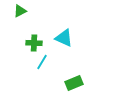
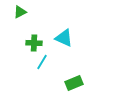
green triangle: moved 1 px down
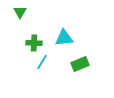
green triangle: rotated 32 degrees counterclockwise
cyan triangle: rotated 30 degrees counterclockwise
green rectangle: moved 6 px right, 19 px up
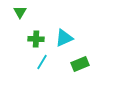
cyan triangle: rotated 18 degrees counterclockwise
green cross: moved 2 px right, 4 px up
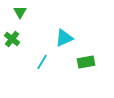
green cross: moved 24 px left; rotated 35 degrees clockwise
green rectangle: moved 6 px right, 2 px up; rotated 12 degrees clockwise
